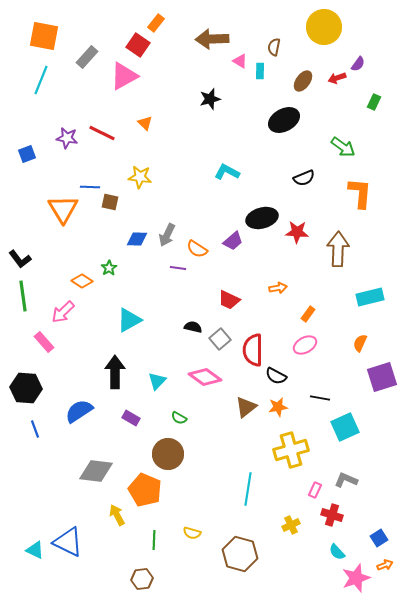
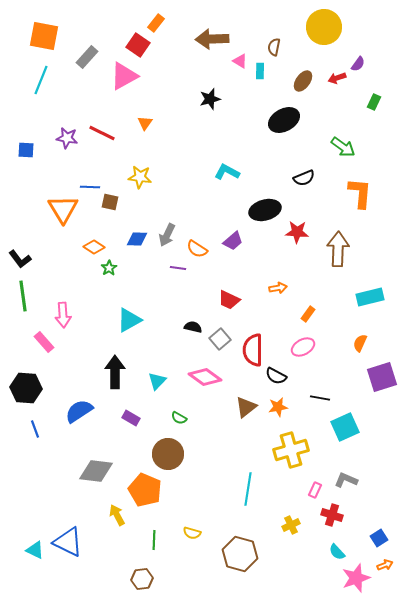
orange triangle at (145, 123): rotated 21 degrees clockwise
blue square at (27, 154): moved 1 px left, 4 px up; rotated 24 degrees clockwise
black ellipse at (262, 218): moved 3 px right, 8 px up
orange diamond at (82, 281): moved 12 px right, 34 px up
pink arrow at (63, 312): moved 3 px down; rotated 50 degrees counterclockwise
pink ellipse at (305, 345): moved 2 px left, 2 px down
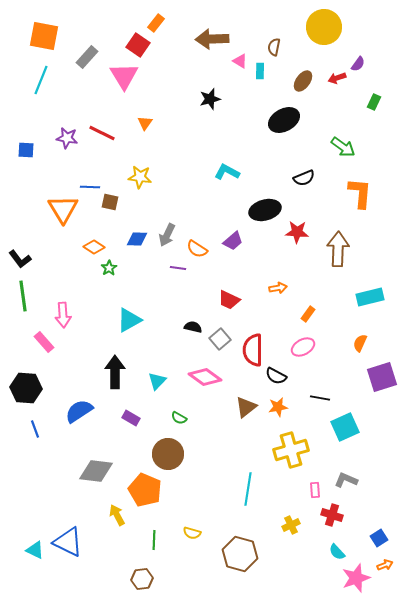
pink triangle at (124, 76): rotated 32 degrees counterclockwise
pink rectangle at (315, 490): rotated 28 degrees counterclockwise
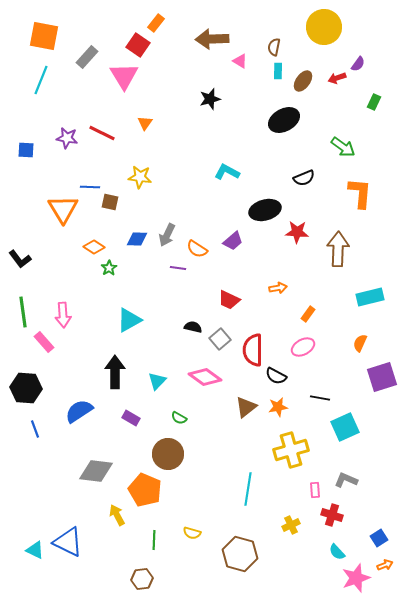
cyan rectangle at (260, 71): moved 18 px right
green line at (23, 296): moved 16 px down
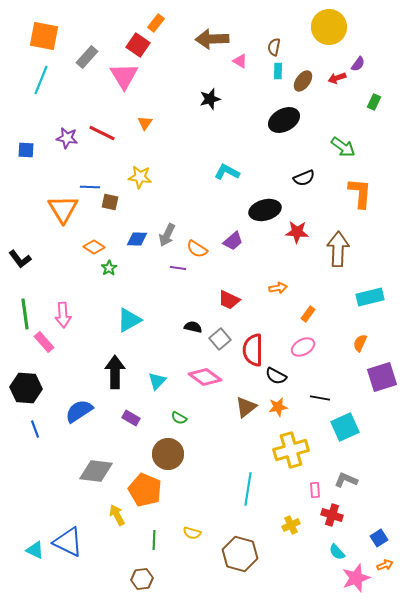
yellow circle at (324, 27): moved 5 px right
green line at (23, 312): moved 2 px right, 2 px down
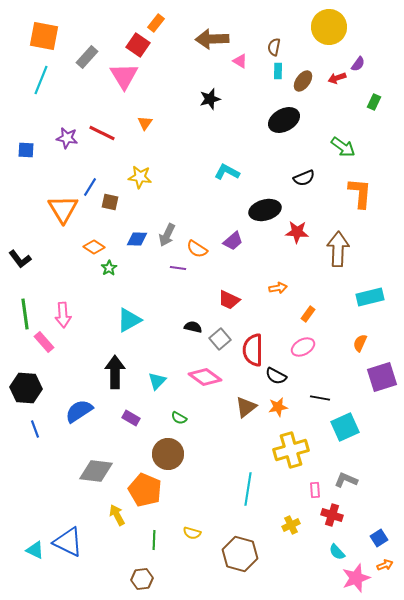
blue line at (90, 187): rotated 60 degrees counterclockwise
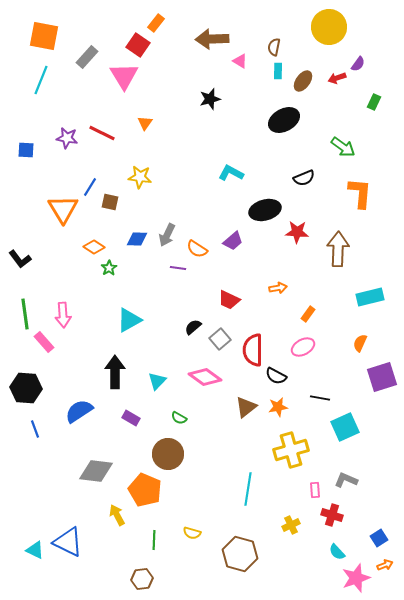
cyan L-shape at (227, 172): moved 4 px right, 1 px down
black semicircle at (193, 327): rotated 54 degrees counterclockwise
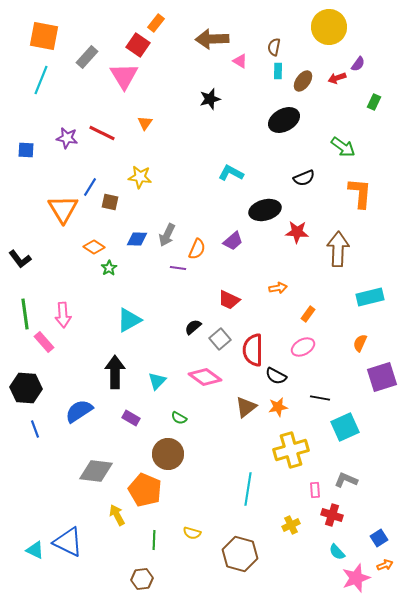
orange semicircle at (197, 249): rotated 100 degrees counterclockwise
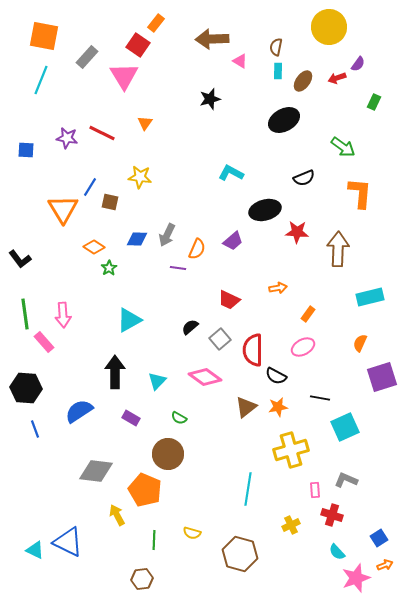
brown semicircle at (274, 47): moved 2 px right
black semicircle at (193, 327): moved 3 px left
